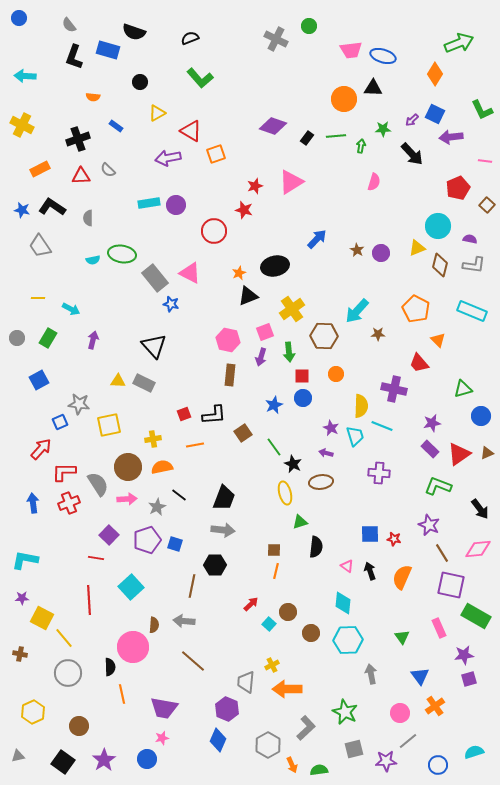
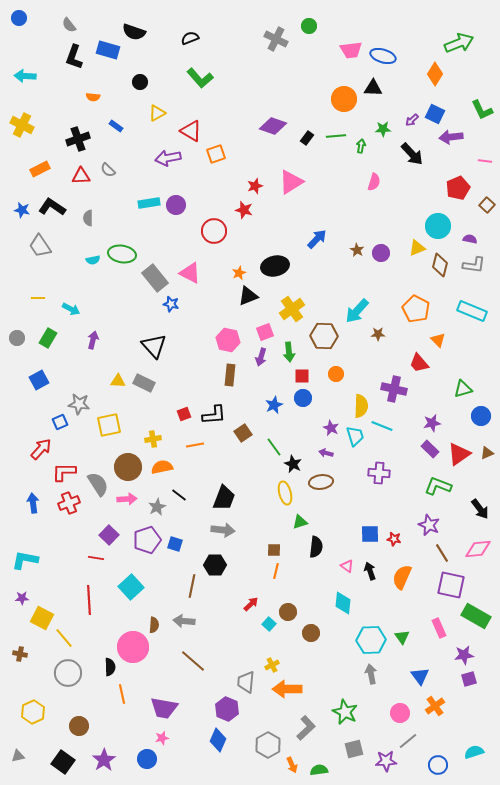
cyan hexagon at (348, 640): moved 23 px right
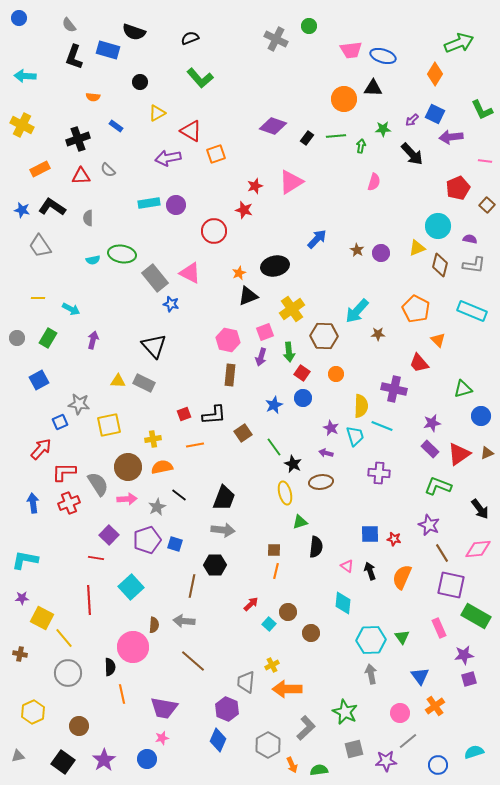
red square at (302, 376): moved 3 px up; rotated 35 degrees clockwise
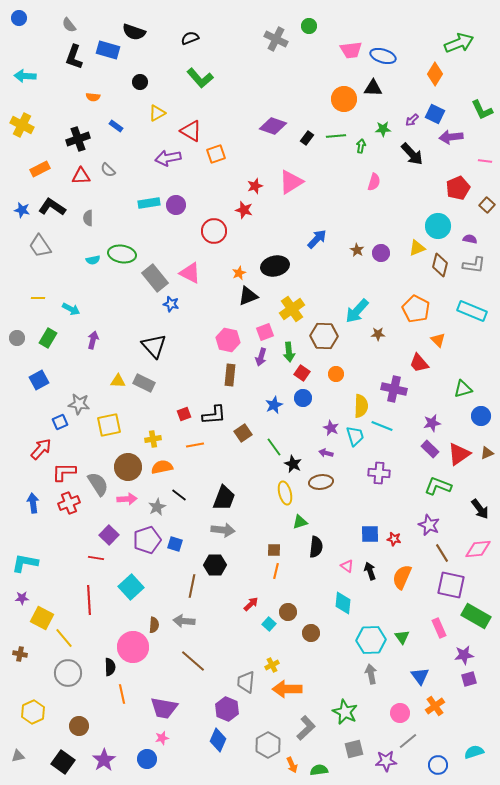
cyan L-shape at (25, 560): moved 3 px down
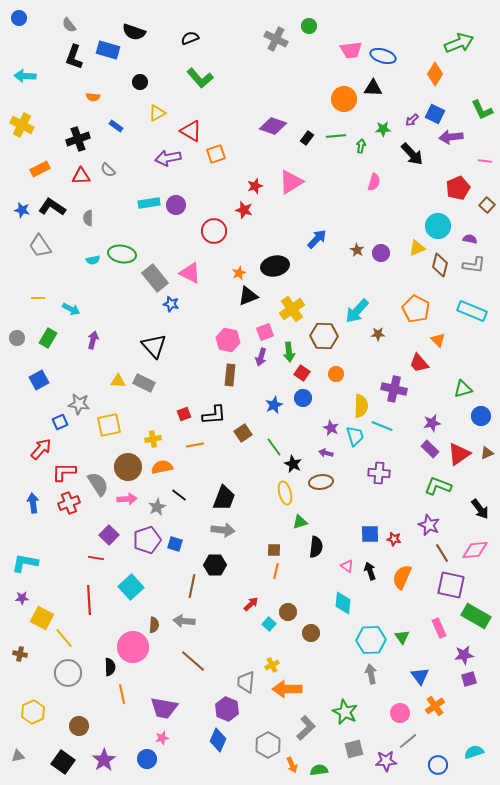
pink diamond at (478, 549): moved 3 px left, 1 px down
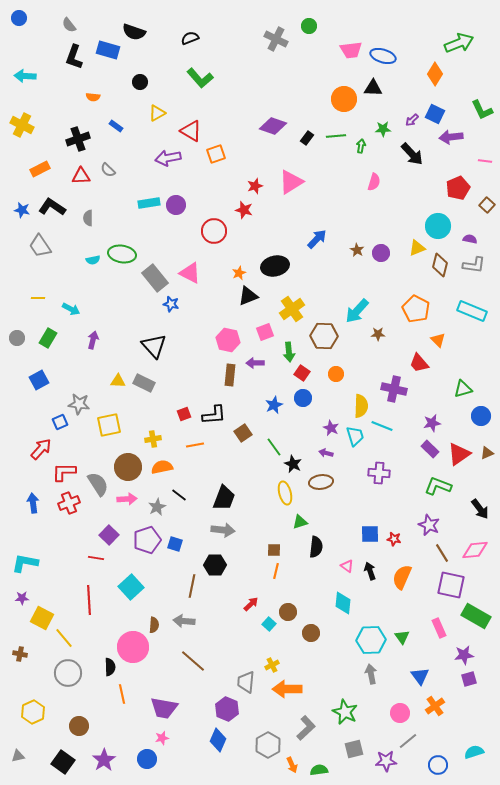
purple arrow at (261, 357): moved 6 px left, 6 px down; rotated 72 degrees clockwise
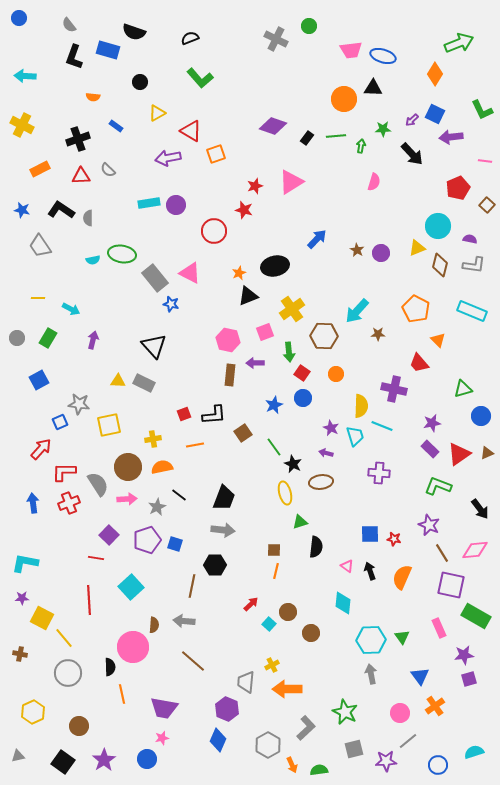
black L-shape at (52, 207): moved 9 px right, 3 px down
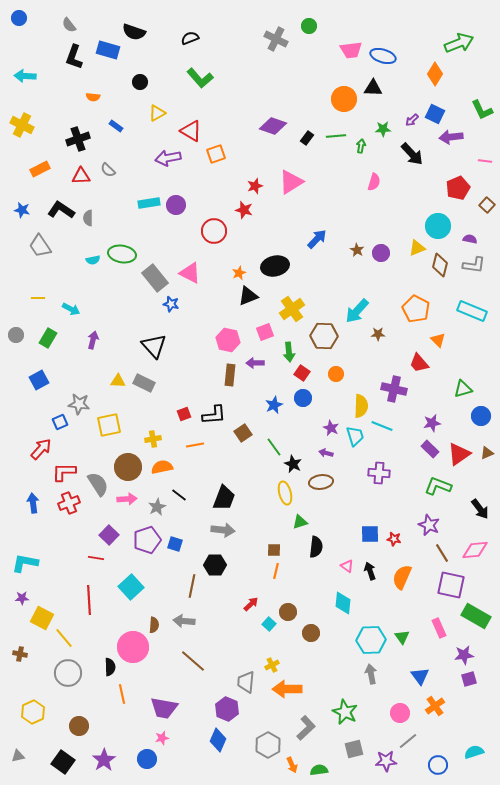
gray circle at (17, 338): moved 1 px left, 3 px up
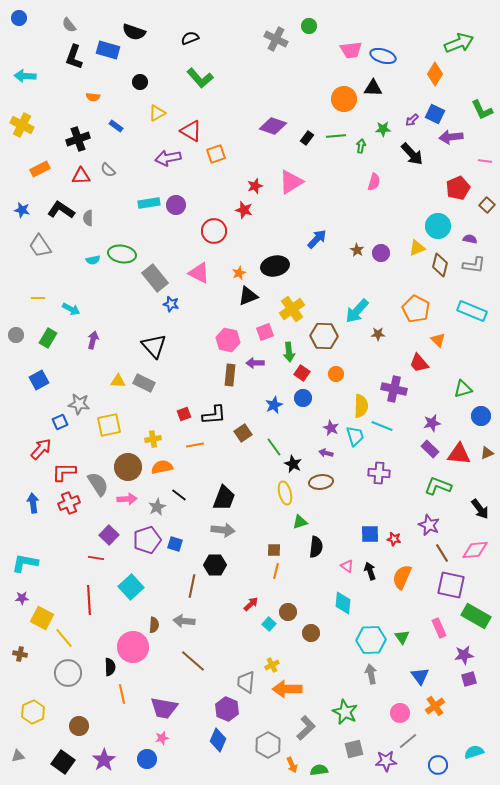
pink triangle at (190, 273): moved 9 px right
red triangle at (459, 454): rotated 40 degrees clockwise
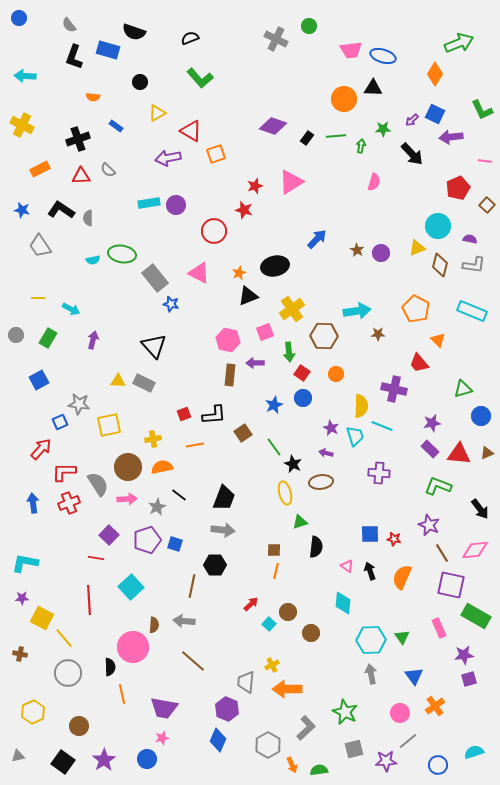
cyan arrow at (357, 311): rotated 140 degrees counterclockwise
blue triangle at (420, 676): moved 6 px left
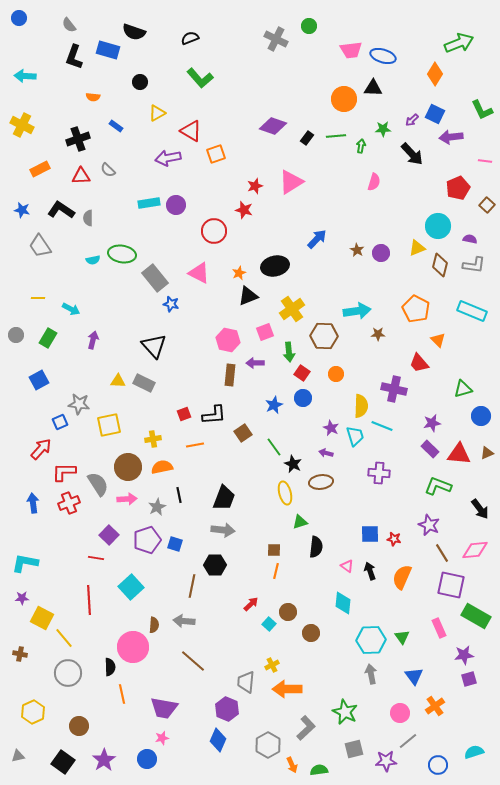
black line at (179, 495): rotated 42 degrees clockwise
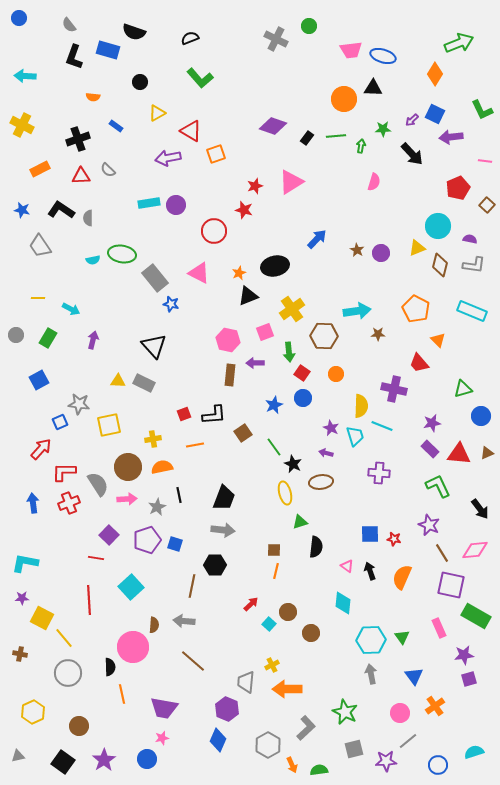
green L-shape at (438, 486): rotated 44 degrees clockwise
